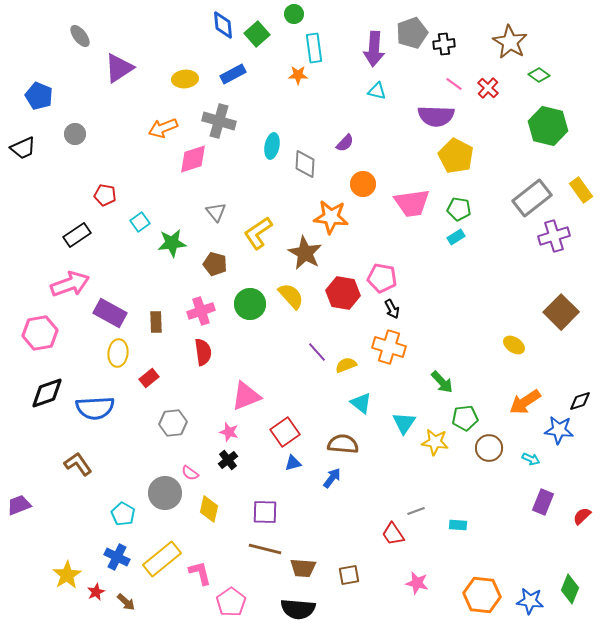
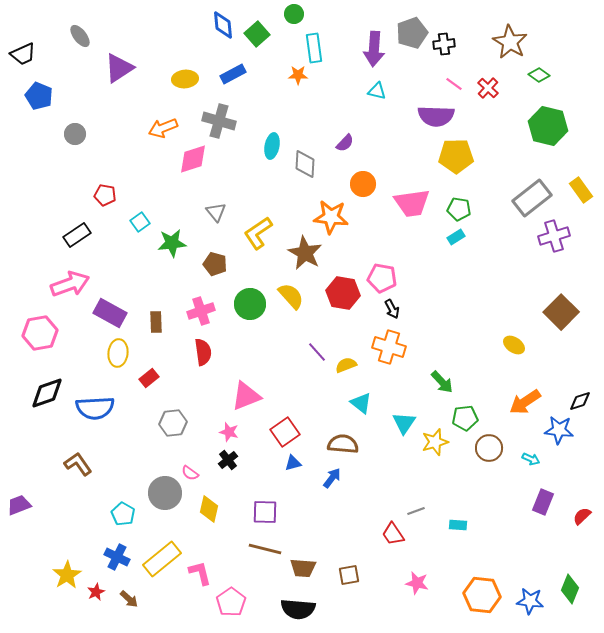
black trapezoid at (23, 148): moved 94 px up
yellow pentagon at (456, 156): rotated 28 degrees counterclockwise
yellow star at (435, 442): rotated 24 degrees counterclockwise
brown arrow at (126, 602): moved 3 px right, 3 px up
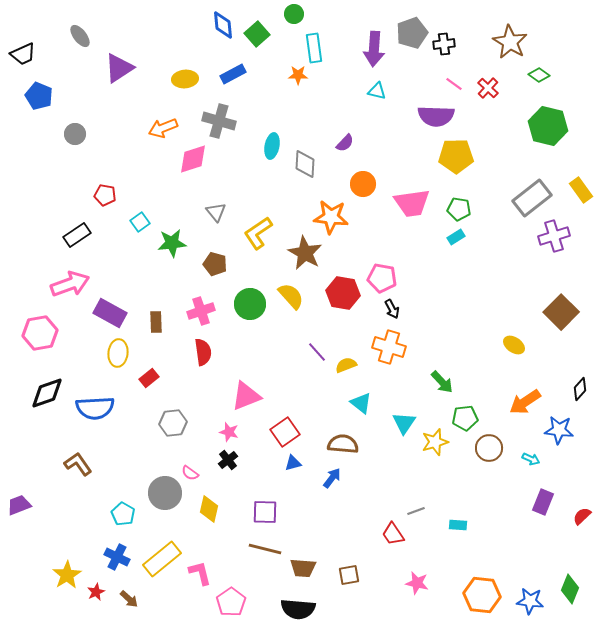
black diamond at (580, 401): moved 12 px up; rotated 30 degrees counterclockwise
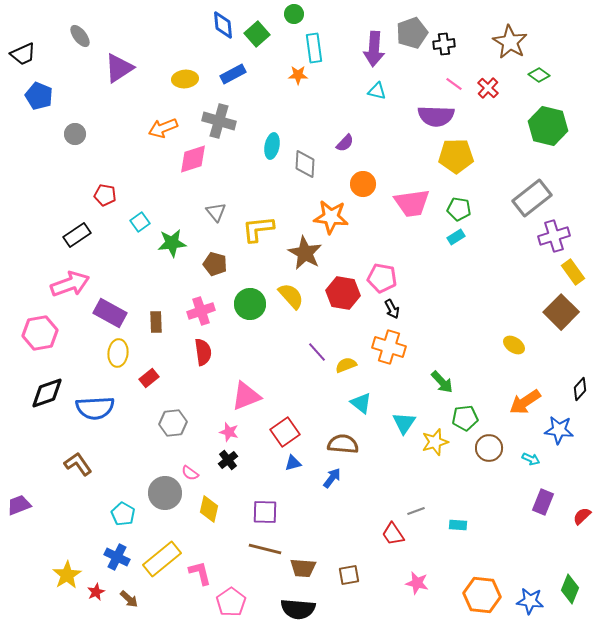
yellow rectangle at (581, 190): moved 8 px left, 82 px down
yellow L-shape at (258, 233): moved 4 px up; rotated 28 degrees clockwise
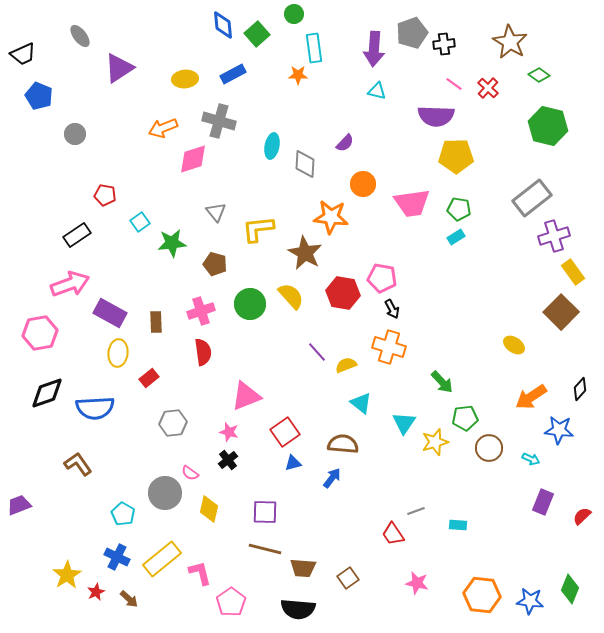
orange arrow at (525, 402): moved 6 px right, 5 px up
brown square at (349, 575): moved 1 px left, 3 px down; rotated 25 degrees counterclockwise
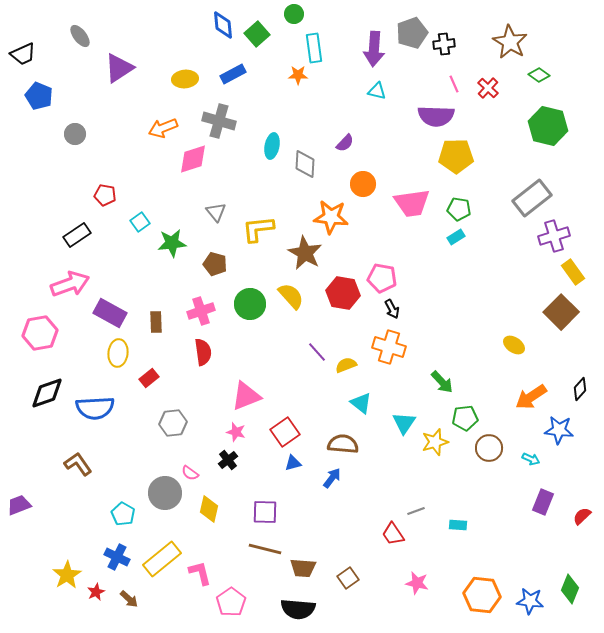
pink line at (454, 84): rotated 30 degrees clockwise
pink star at (229, 432): moved 7 px right
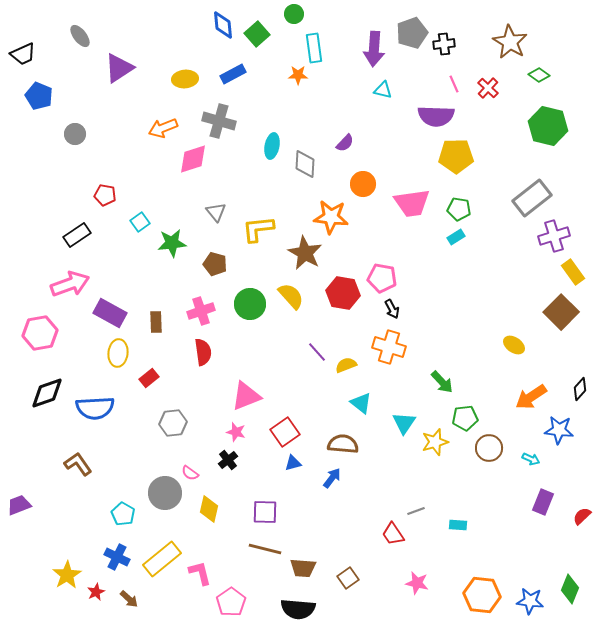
cyan triangle at (377, 91): moved 6 px right, 1 px up
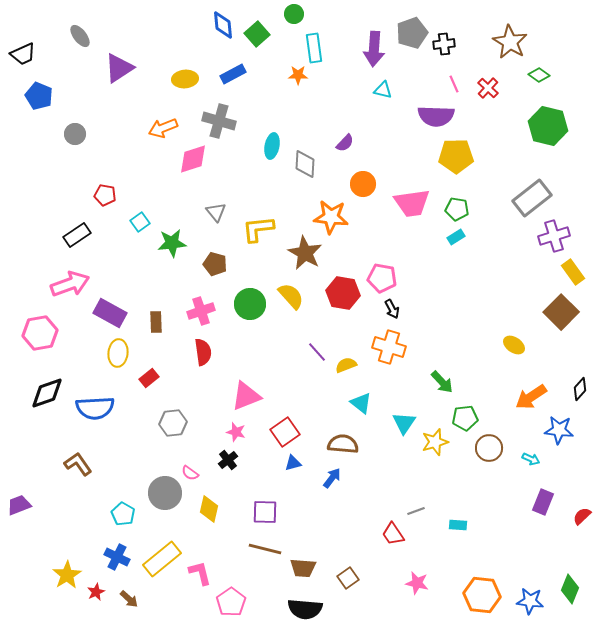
green pentagon at (459, 209): moved 2 px left
black semicircle at (298, 609): moved 7 px right
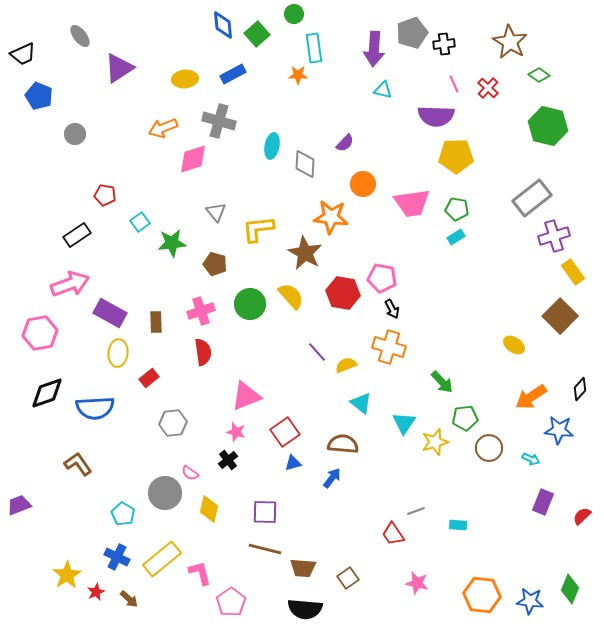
brown square at (561, 312): moved 1 px left, 4 px down
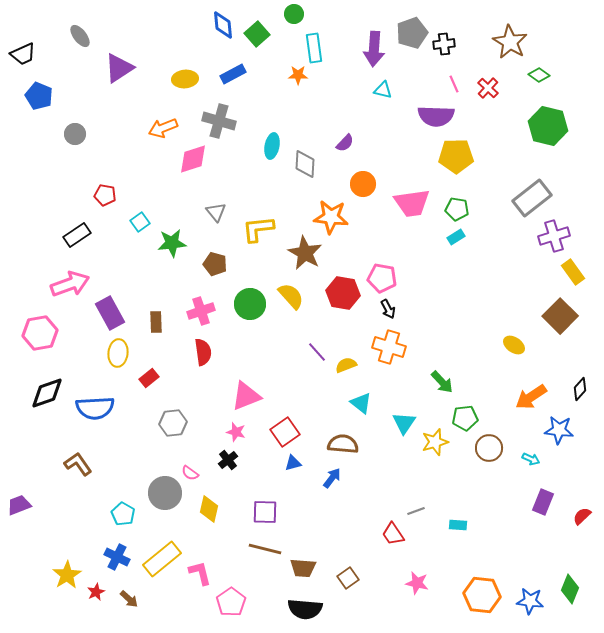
black arrow at (392, 309): moved 4 px left
purple rectangle at (110, 313): rotated 32 degrees clockwise
